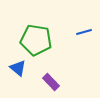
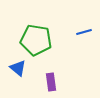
purple rectangle: rotated 36 degrees clockwise
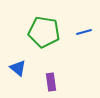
green pentagon: moved 8 px right, 8 px up
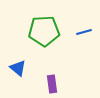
green pentagon: moved 1 px up; rotated 12 degrees counterclockwise
purple rectangle: moved 1 px right, 2 px down
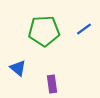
blue line: moved 3 px up; rotated 21 degrees counterclockwise
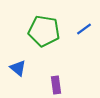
green pentagon: rotated 12 degrees clockwise
purple rectangle: moved 4 px right, 1 px down
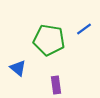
green pentagon: moved 5 px right, 9 px down
